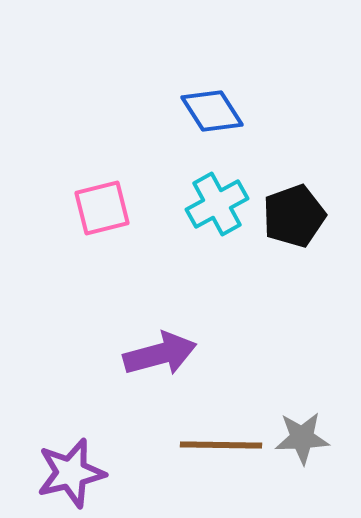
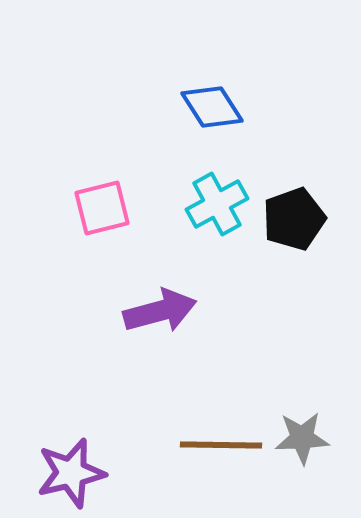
blue diamond: moved 4 px up
black pentagon: moved 3 px down
purple arrow: moved 43 px up
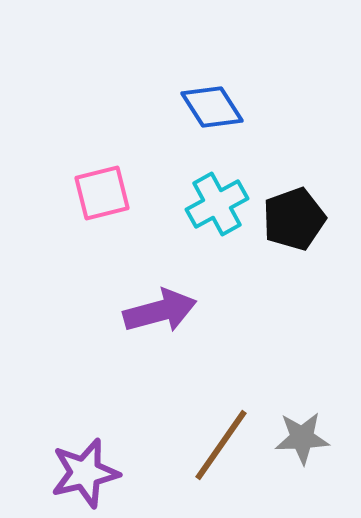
pink square: moved 15 px up
brown line: rotated 56 degrees counterclockwise
purple star: moved 14 px right
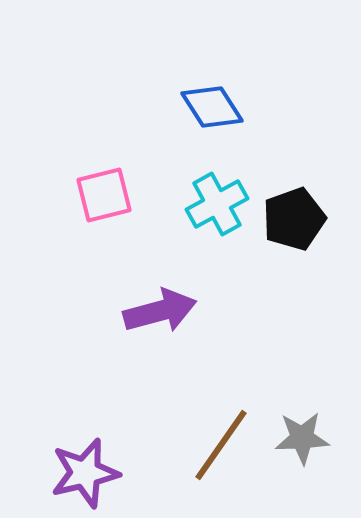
pink square: moved 2 px right, 2 px down
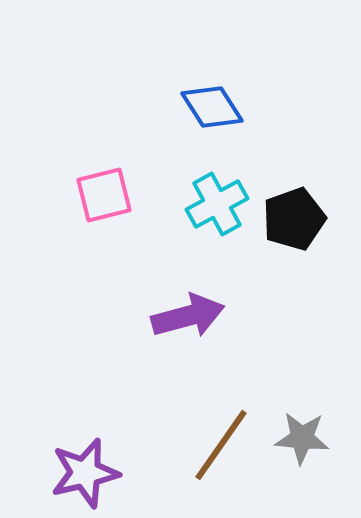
purple arrow: moved 28 px right, 5 px down
gray star: rotated 8 degrees clockwise
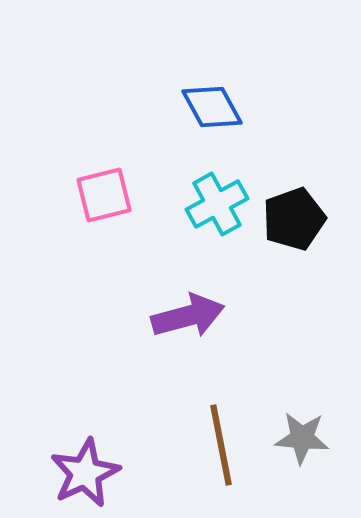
blue diamond: rotated 4 degrees clockwise
brown line: rotated 46 degrees counterclockwise
purple star: rotated 12 degrees counterclockwise
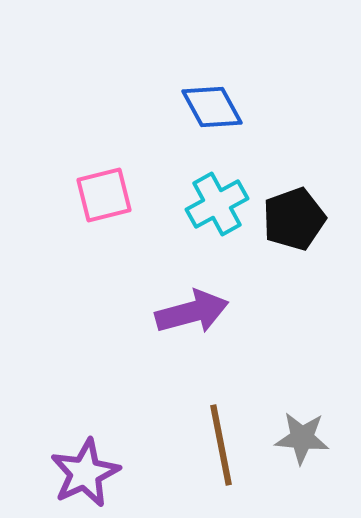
purple arrow: moved 4 px right, 4 px up
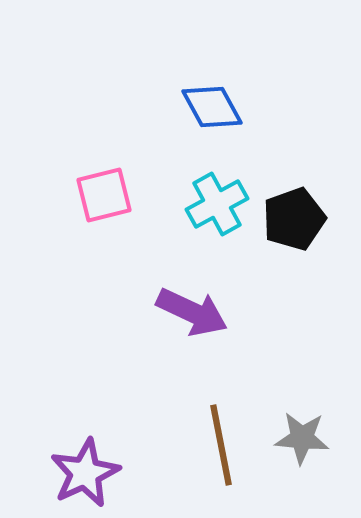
purple arrow: rotated 40 degrees clockwise
